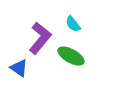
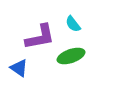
purple L-shape: moved 1 px up; rotated 40 degrees clockwise
green ellipse: rotated 48 degrees counterclockwise
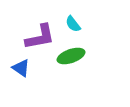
blue triangle: moved 2 px right
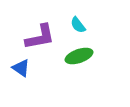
cyan semicircle: moved 5 px right, 1 px down
green ellipse: moved 8 px right
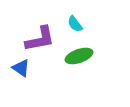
cyan semicircle: moved 3 px left, 1 px up
purple L-shape: moved 2 px down
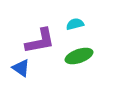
cyan semicircle: rotated 114 degrees clockwise
purple L-shape: moved 2 px down
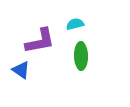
green ellipse: moved 2 px right; rotated 72 degrees counterclockwise
blue triangle: moved 2 px down
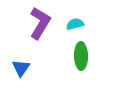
purple L-shape: moved 18 px up; rotated 48 degrees counterclockwise
blue triangle: moved 2 px up; rotated 30 degrees clockwise
